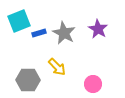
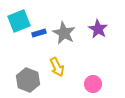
yellow arrow: rotated 18 degrees clockwise
gray hexagon: rotated 20 degrees clockwise
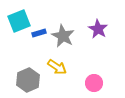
gray star: moved 1 px left, 3 px down
yellow arrow: rotated 30 degrees counterclockwise
gray hexagon: rotated 15 degrees clockwise
pink circle: moved 1 px right, 1 px up
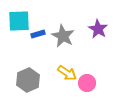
cyan square: rotated 20 degrees clockwise
blue rectangle: moved 1 px left, 1 px down
yellow arrow: moved 10 px right, 6 px down
pink circle: moved 7 px left
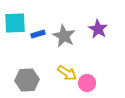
cyan square: moved 4 px left, 2 px down
gray star: moved 1 px right
gray hexagon: moved 1 px left; rotated 20 degrees clockwise
